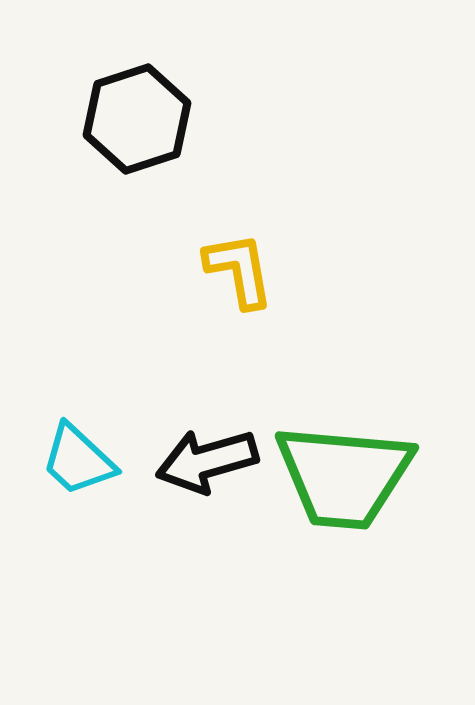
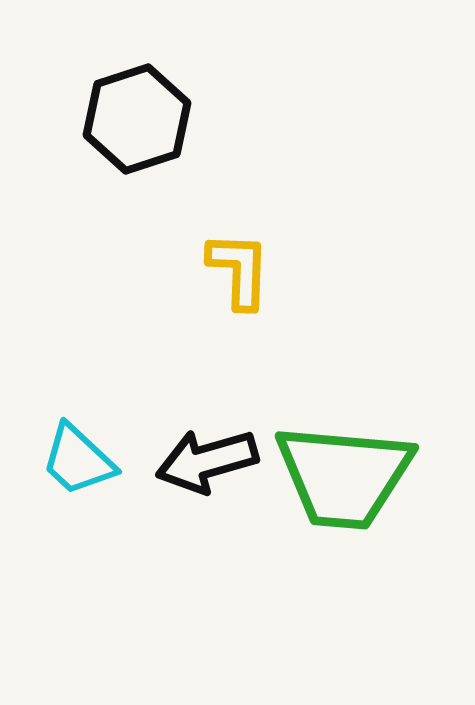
yellow L-shape: rotated 12 degrees clockwise
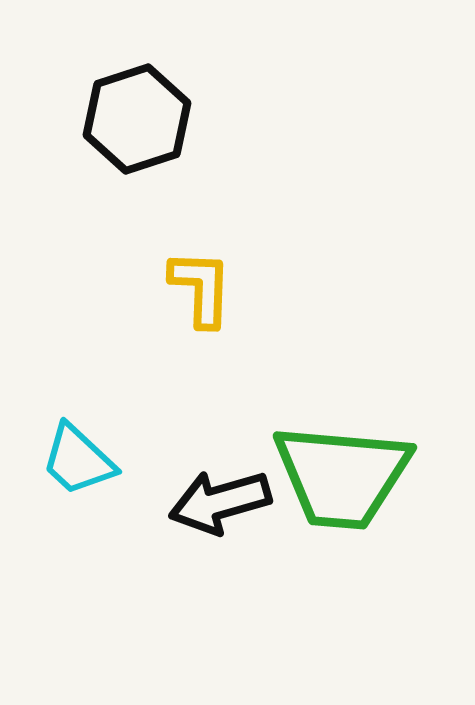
yellow L-shape: moved 38 px left, 18 px down
black arrow: moved 13 px right, 41 px down
green trapezoid: moved 2 px left
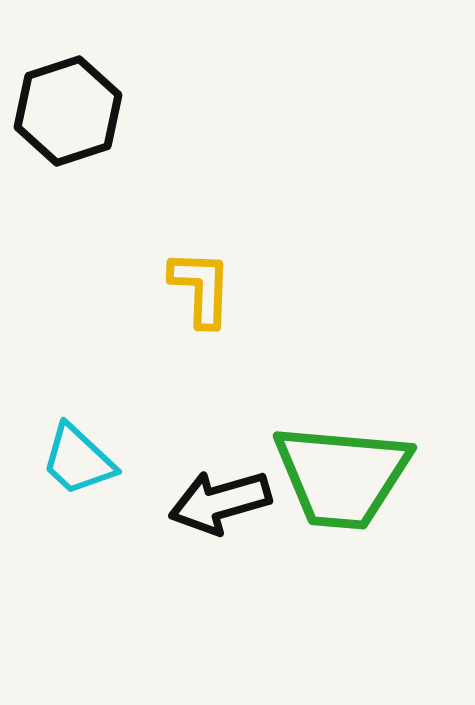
black hexagon: moved 69 px left, 8 px up
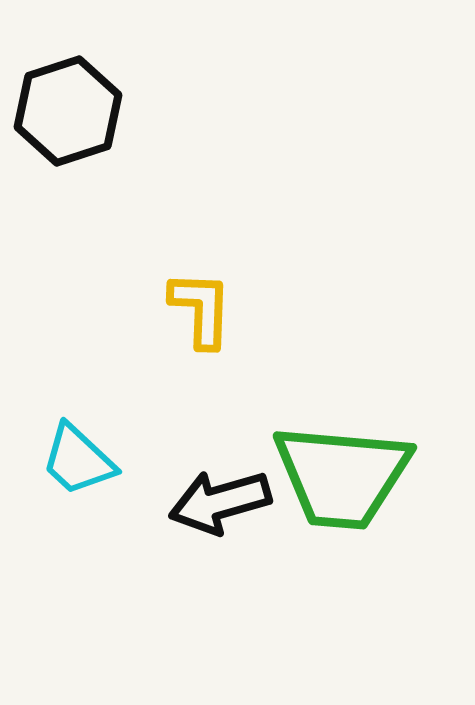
yellow L-shape: moved 21 px down
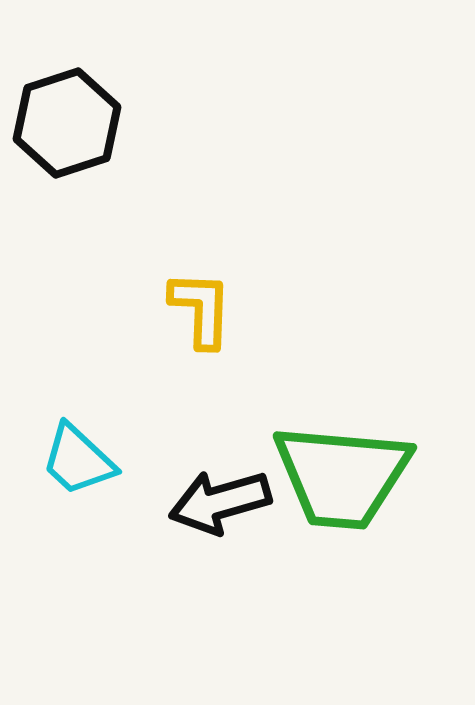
black hexagon: moved 1 px left, 12 px down
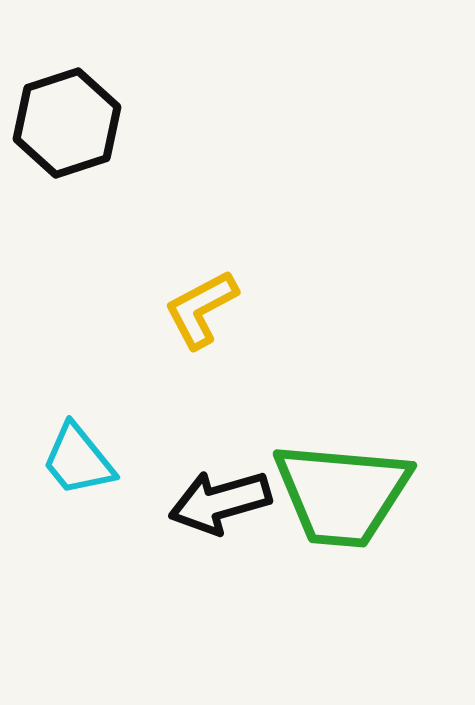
yellow L-shape: rotated 120 degrees counterclockwise
cyan trapezoid: rotated 8 degrees clockwise
green trapezoid: moved 18 px down
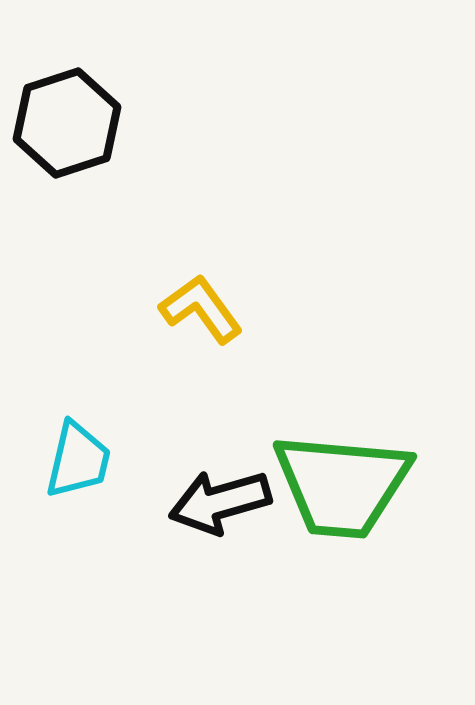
yellow L-shape: rotated 82 degrees clockwise
cyan trapezoid: rotated 128 degrees counterclockwise
green trapezoid: moved 9 px up
